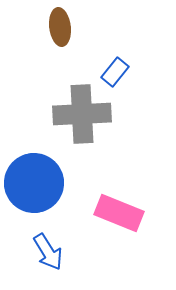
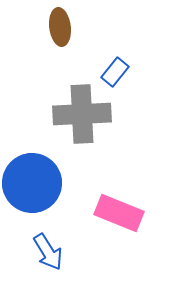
blue circle: moved 2 px left
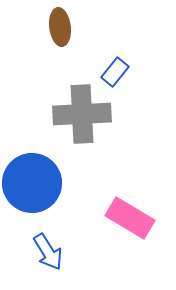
pink rectangle: moved 11 px right, 5 px down; rotated 9 degrees clockwise
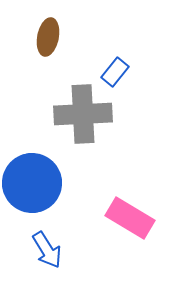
brown ellipse: moved 12 px left, 10 px down; rotated 18 degrees clockwise
gray cross: moved 1 px right
blue arrow: moved 1 px left, 2 px up
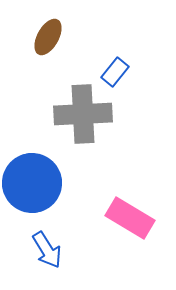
brown ellipse: rotated 18 degrees clockwise
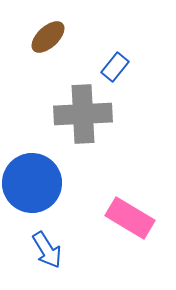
brown ellipse: rotated 18 degrees clockwise
blue rectangle: moved 5 px up
